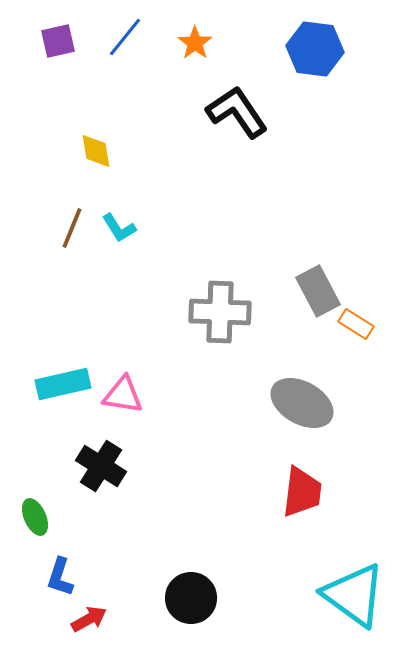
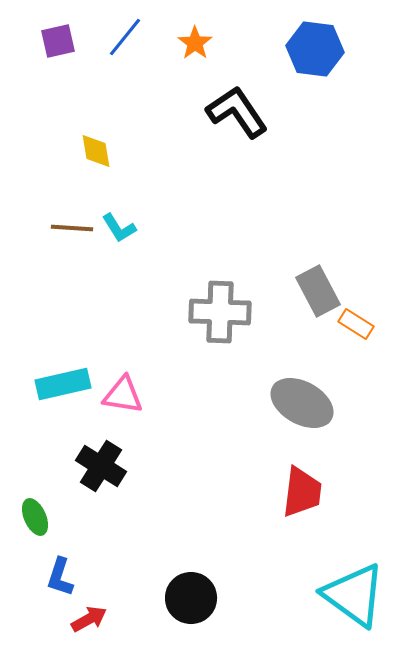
brown line: rotated 72 degrees clockwise
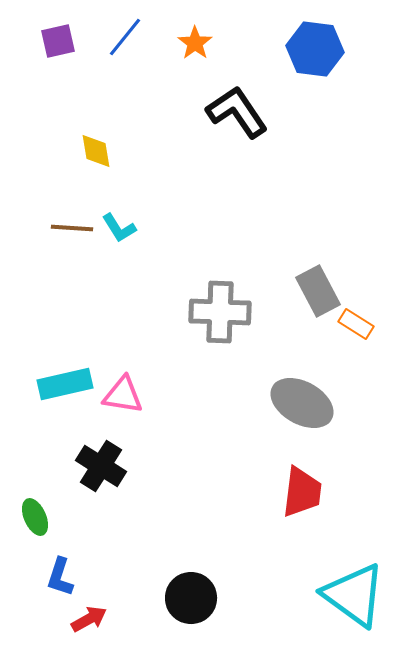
cyan rectangle: moved 2 px right
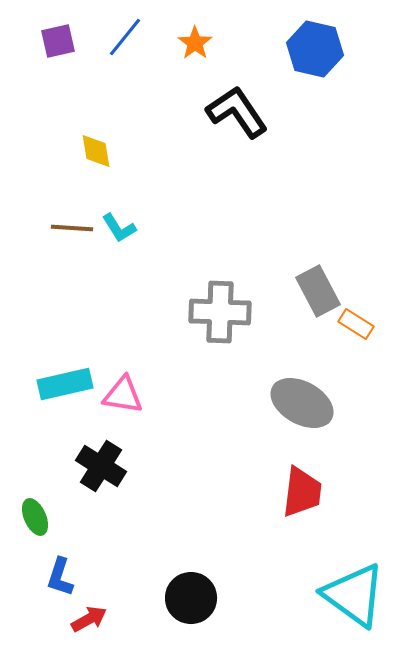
blue hexagon: rotated 6 degrees clockwise
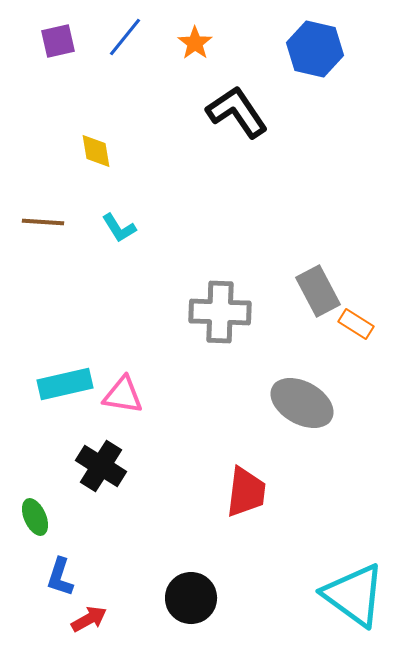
brown line: moved 29 px left, 6 px up
red trapezoid: moved 56 px left
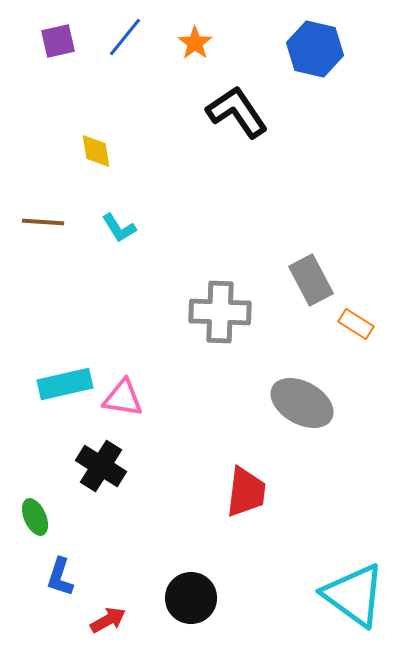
gray rectangle: moved 7 px left, 11 px up
pink triangle: moved 3 px down
red arrow: moved 19 px right, 1 px down
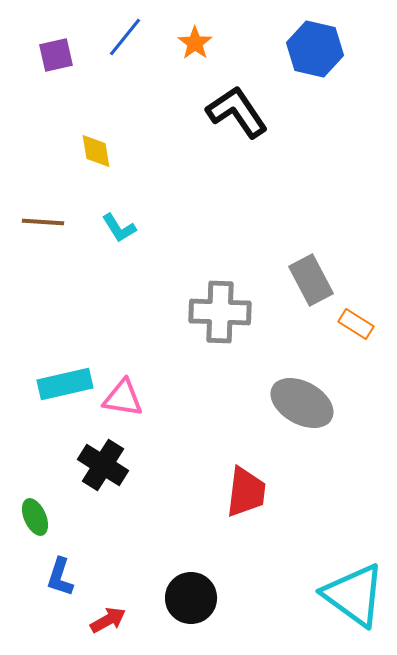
purple square: moved 2 px left, 14 px down
black cross: moved 2 px right, 1 px up
